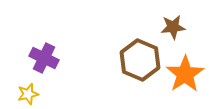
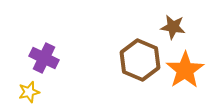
brown star: rotated 15 degrees clockwise
orange star: moved 4 px up
yellow star: moved 1 px right, 2 px up
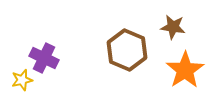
brown hexagon: moved 13 px left, 10 px up
yellow star: moved 7 px left, 12 px up
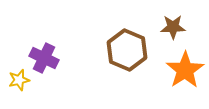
brown star: rotated 10 degrees counterclockwise
yellow star: moved 3 px left
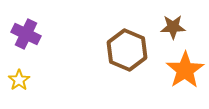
purple cross: moved 18 px left, 24 px up
yellow star: rotated 20 degrees counterclockwise
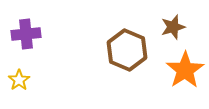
brown star: rotated 15 degrees counterclockwise
purple cross: rotated 32 degrees counterclockwise
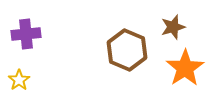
orange star: moved 2 px up
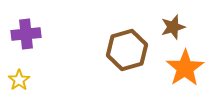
brown hexagon: rotated 21 degrees clockwise
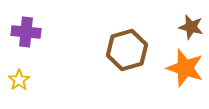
brown star: moved 18 px right; rotated 30 degrees clockwise
purple cross: moved 2 px up; rotated 12 degrees clockwise
orange star: rotated 21 degrees counterclockwise
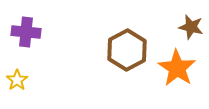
brown hexagon: rotated 12 degrees counterclockwise
orange star: moved 8 px left; rotated 15 degrees clockwise
yellow star: moved 2 px left
